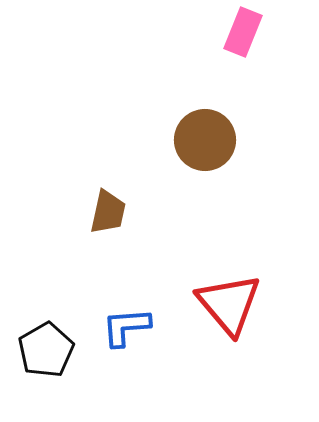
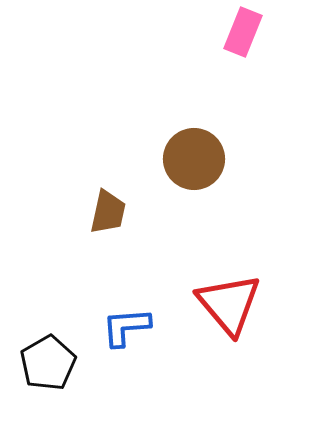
brown circle: moved 11 px left, 19 px down
black pentagon: moved 2 px right, 13 px down
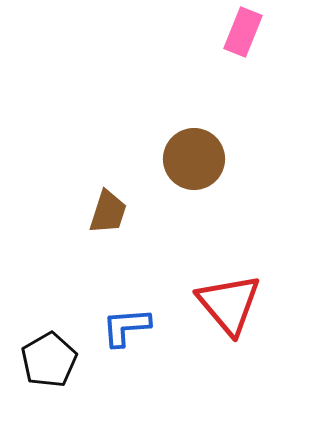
brown trapezoid: rotated 6 degrees clockwise
black pentagon: moved 1 px right, 3 px up
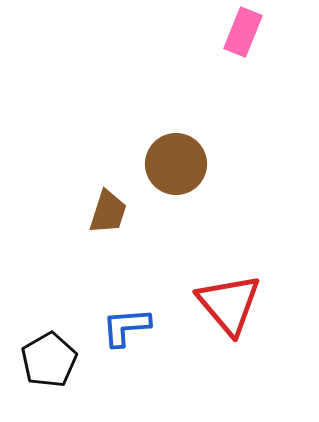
brown circle: moved 18 px left, 5 px down
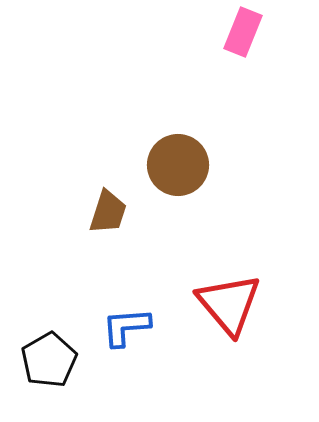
brown circle: moved 2 px right, 1 px down
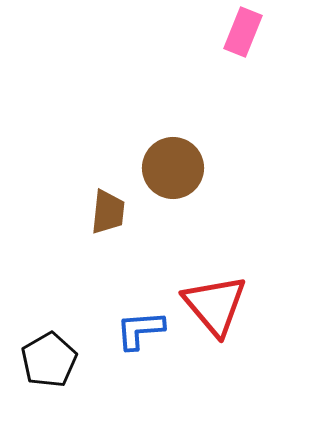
brown circle: moved 5 px left, 3 px down
brown trapezoid: rotated 12 degrees counterclockwise
red triangle: moved 14 px left, 1 px down
blue L-shape: moved 14 px right, 3 px down
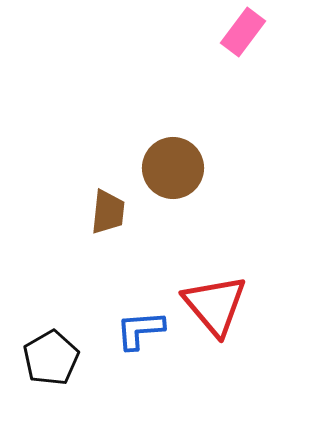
pink rectangle: rotated 15 degrees clockwise
black pentagon: moved 2 px right, 2 px up
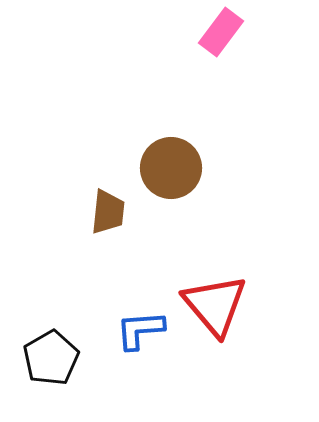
pink rectangle: moved 22 px left
brown circle: moved 2 px left
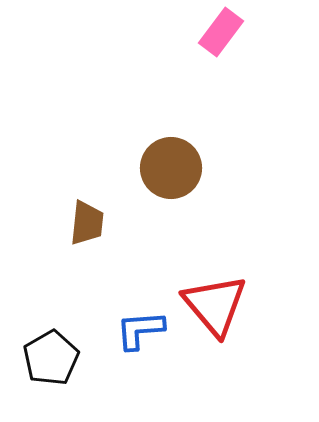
brown trapezoid: moved 21 px left, 11 px down
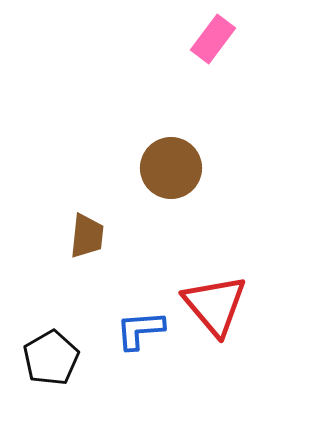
pink rectangle: moved 8 px left, 7 px down
brown trapezoid: moved 13 px down
